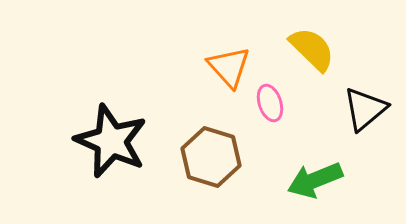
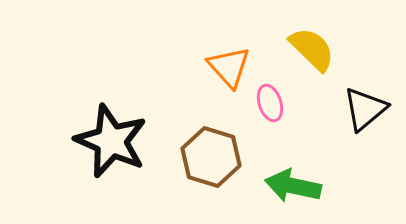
green arrow: moved 22 px left, 6 px down; rotated 34 degrees clockwise
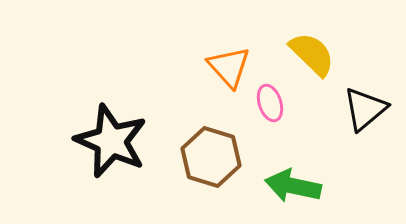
yellow semicircle: moved 5 px down
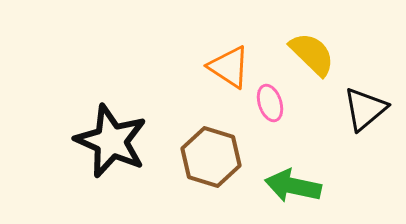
orange triangle: rotated 15 degrees counterclockwise
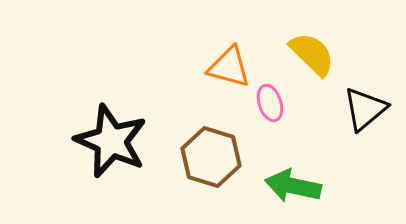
orange triangle: rotated 18 degrees counterclockwise
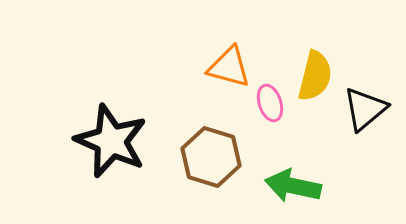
yellow semicircle: moved 3 px right, 22 px down; rotated 60 degrees clockwise
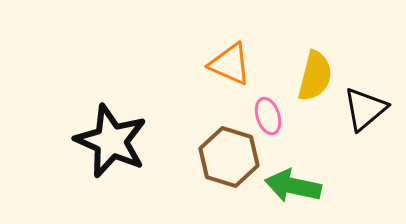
orange triangle: moved 1 px right, 3 px up; rotated 9 degrees clockwise
pink ellipse: moved 2 px left, 13 px down
brown hexagon: moved 18 px right
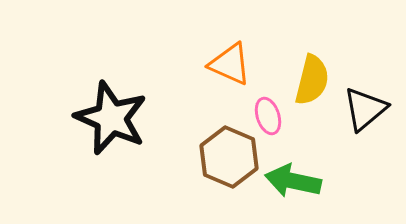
yellow semicircle: moved 3 px left, 4 px down
black star: moved 23 px up
brown hexagon: rotated 6 degrees clockwise
green arrow: moved 5 px up
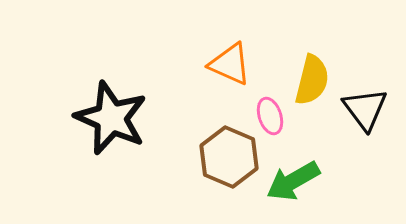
black triangle: rotated 27 degrees counterclockwise
pink ellipse: moved 2 px right
green arrow: rotated 42 degrees counterclockwise
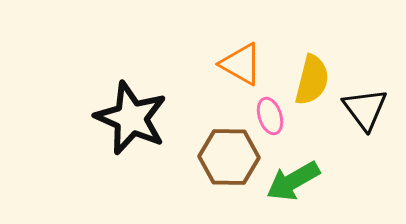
orange triangle: moved 11 px right; rotated 6 degrees clockwise
black star: moved 20 px right
brown hexagon: rotated 22 degrees counterclockwise
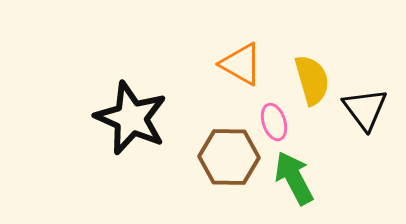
yellow semicircle: rotated 30 degrees counterclockwise
pink ellipse: moved 4 px right, 6 px down
green arrow: moved 1 px right, 3 px up; rotated 92 degrees clockwise
